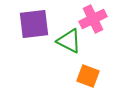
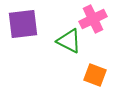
purple square: moved 11 px left
orange square: moved 7 px right, 1 px up
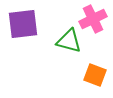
green triangle: rotated 12 degrees counterclockwise
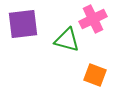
green triangle: moved 2 px left, 1 px up
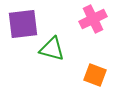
green triangle: moved 15 px left, 9 px down
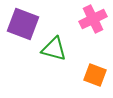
purple square: rotated 28 degrees clockwise
green triangle: moved 2 px right
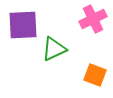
purple square: moved 1 px down; rotated 24 degrees counterclockwise
green triangle: rotated 40 degrees counterclockwise
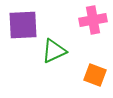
pink cross: moved 1 px down; rotated 16 degrees clockwise
green triangle: moved 2 px down
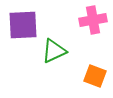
orange square: moved 1 px down
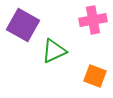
purple square: rotated 32 degrees clockwise
